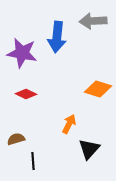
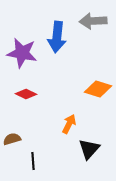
brown semicircle: moved 4 px left
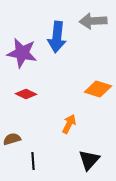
black triangle: moved 11 px down
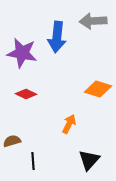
brown semicircle: moved 2 px down
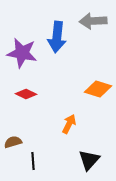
brown semicircle: moved 1 px right, 1 px down
